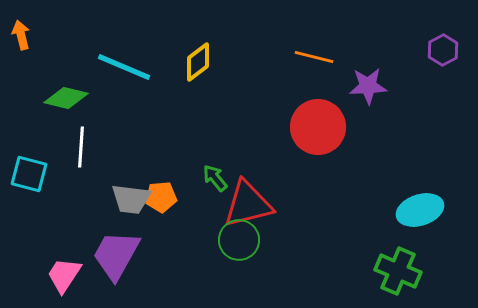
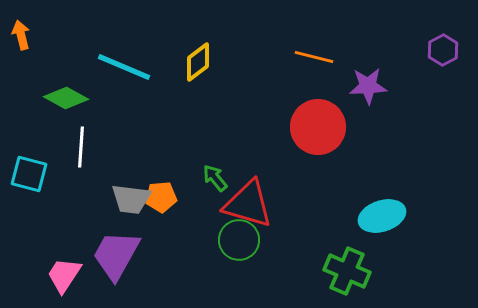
green diamond: rotated 15 degrees clockwise
red triangle: rotated 30 degrees clockwise
cyan ellipse: moved 38 px left, 6 px down
green cross: moved 51 px left
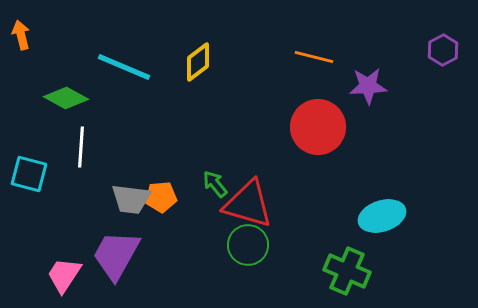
green arrow: moved 6 px down
green circle: moved 9 px right, 5 px down
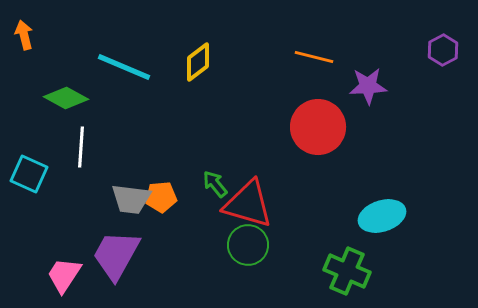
orange arrow: moved 3 px right
cyan square: rotated 9 degrees clockwise
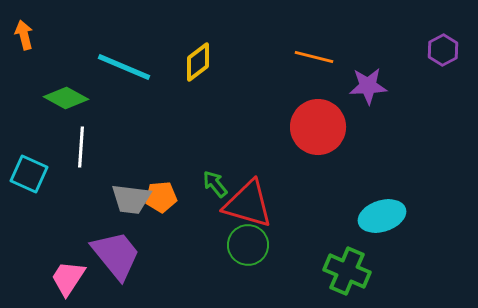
purple trapezoid: rotated 112 degrees clockwise
pink trapezoid: moved 4 px right, 3 px down
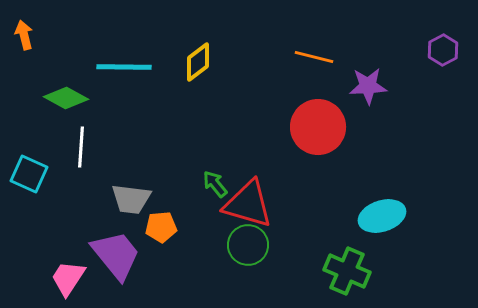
cyan line: rotated 22 degrees counterclockwise
orange pentagon: moved 30 px down
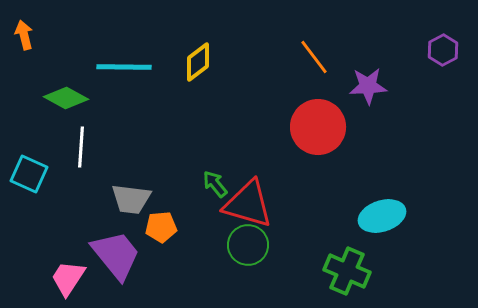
orange line: rotated 39 degrees clockwise
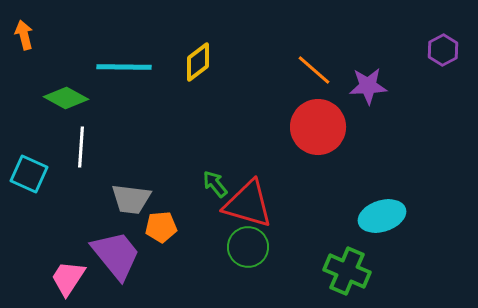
orange line: moved 13 px down; rotated 12 degrees counterclockwise
green circle: moved 2 px down
